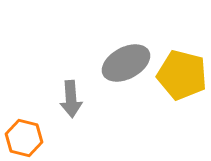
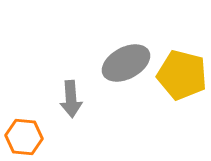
orange hexagon: moved 1 px up; rotated 9 degrees counterclockwise
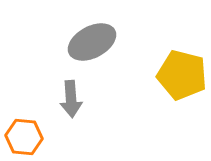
gray ellipse: moved 34 px left, 21 px up
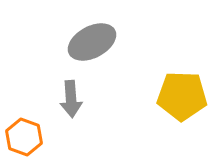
yellow pentagon: moved 21 px down; rotated 12 degrees counterclockwise
orange hexagon: rotated 15 degrees clockwise
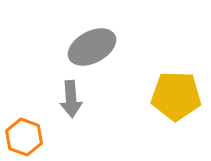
gray ellipse: moved 5 px down
yellow pentagon: moved 6 px left
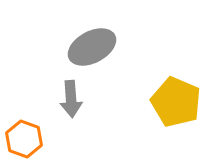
yellow pentagon: moved 6 px down; rotated 21 degrees clockwise
orange hexagon: moved 2 px down
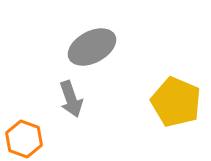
gray arrow: rotated 15 degrees counterclockwise
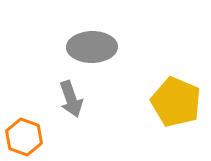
gray ellipse: rotated 27 degrees clockwise
orange hexagon: moved 2 px up
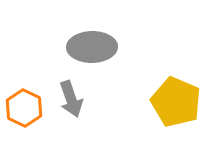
orange hexagon: moved 29 px up; rotated 6 degrees clockwise
